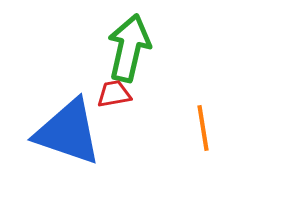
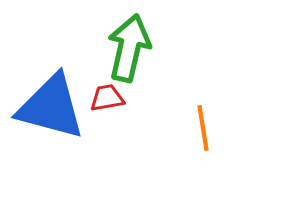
red trapezoid: moved 7 px left, 4 px down
blue triangle: moved 17 px left, 25 px up; rotated 4 degrees counterclockwise
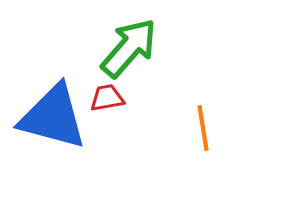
green arrow: rotated 28 degrees clockwise
blue triangle: moved 2 px right, 10 px down
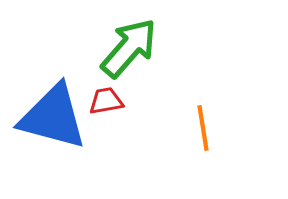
red trapezoid: moved 1 px left, 3 px down
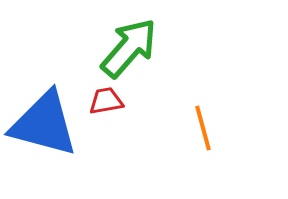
blue triangle: moved 9 px left, 7 px down
orange line: rotated 6 degrees counterclockwise
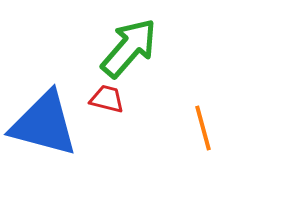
red trapezoid: moved 1 px right, 2 px up; rotated 24 degrees clockwise
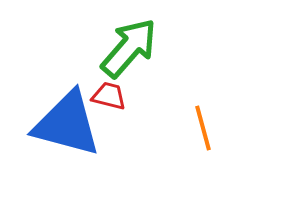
red trapezoid: moved 2 px right, 3 px up
blue triangle: moved 23 px right
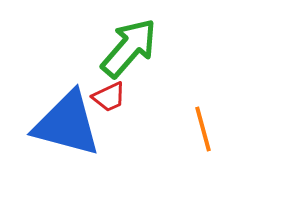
red trapezoid: moved 1 px down; rotated 141 degrees clockwise
orange line: moved 1 px down
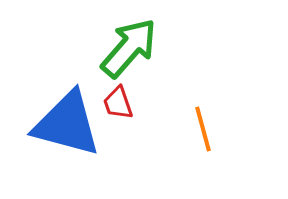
red trapezoid: moved 9 px right, 6 px down; rotated 96 degrees clockwise
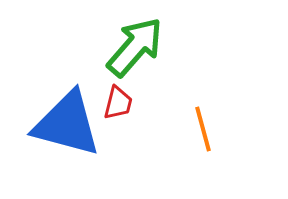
green arrow: moved 6 px right, 1 px up
red trapezoid: rotated 147 degrees counterclockwise
